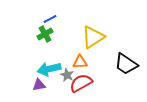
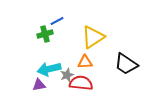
blue line: moved 7 px right, 2 px down
green cross: rotated 14 degrees clockwise
orange triangle: moved 5 px right
gray star: rotated 24 degrees clockwise
red semicircle: rotated 35 degrees clockwise
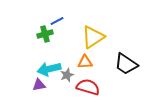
red semicircle: moved 7 px right, 4 px down; rotated 10 degrees clockwise
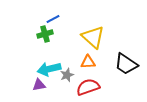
blue line: moved 4 px left, 2 px up
yellow triangle: rotated 45 degrees counterclockwise
orange triangle: moved 3 px right
red semicircle: rotated 35 degrees counterclockwise
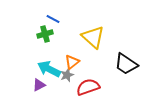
blue line: rotated 56 degrees clockwise
orange triangle: moved 16 px left; rotated 35 degrees counterclockwise
cyan arrow: rotated 40 degrees clockwise
purple triangle: rotated 16 degrees counterclockwise
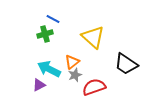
gray star: moved 8 px right
red semicircle: moved 6 px right
